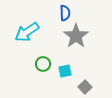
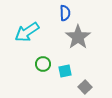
gray star: moved 2 px right, 1 px down
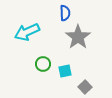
cyan arrow: rotated 10 degrees clockwise
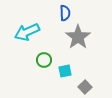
green circle: moved 1 px right, 4 px up
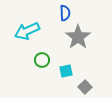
cyan arrow: moved 1 px up
green circle: moved 2 px left
cyan square: moved 1 px right
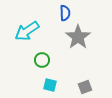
cyan arrow: rotated 10 degrees counterclockwise
cyan square: moved 16 px left, 14 px down; rotated 24 degrees clockwise
gray square: rotated 24 degrees clockwise
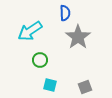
cyan arrow: moved 3 px right
green circle: moved 2 px left
